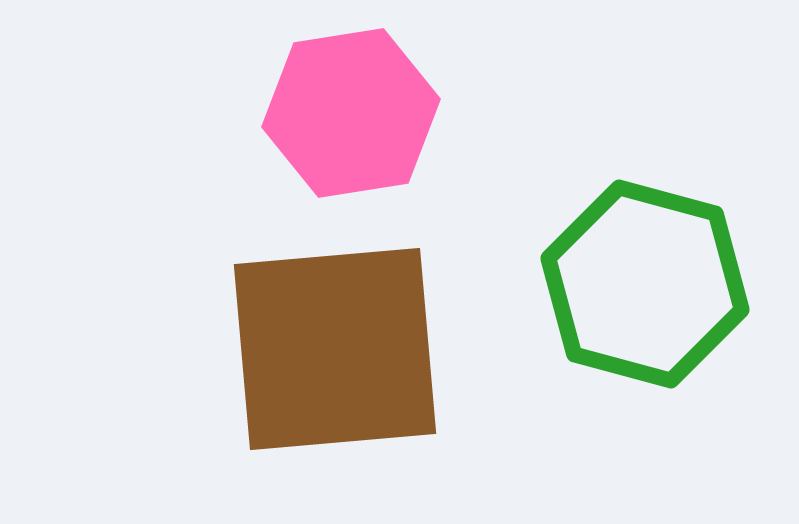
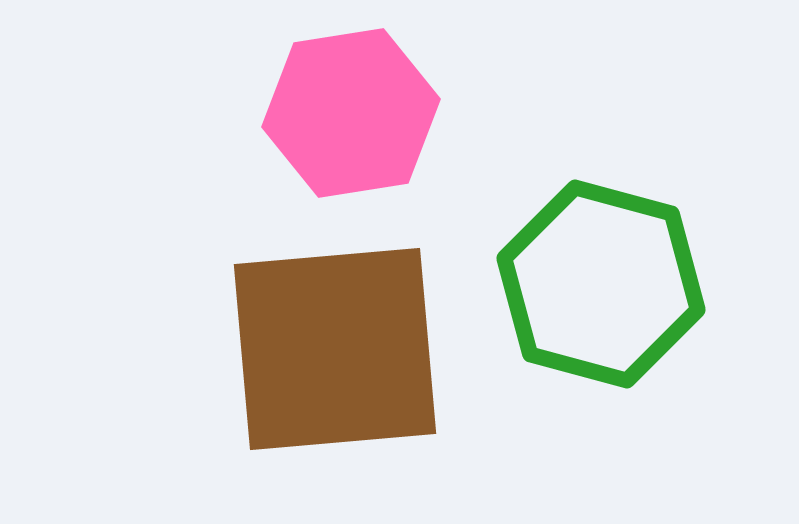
green hexagon: moved 44 px left
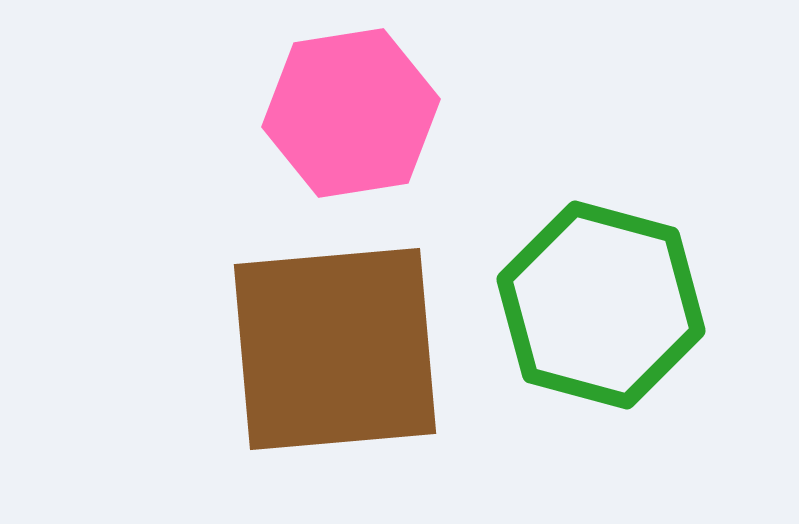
green hexagon: moved 21 px down
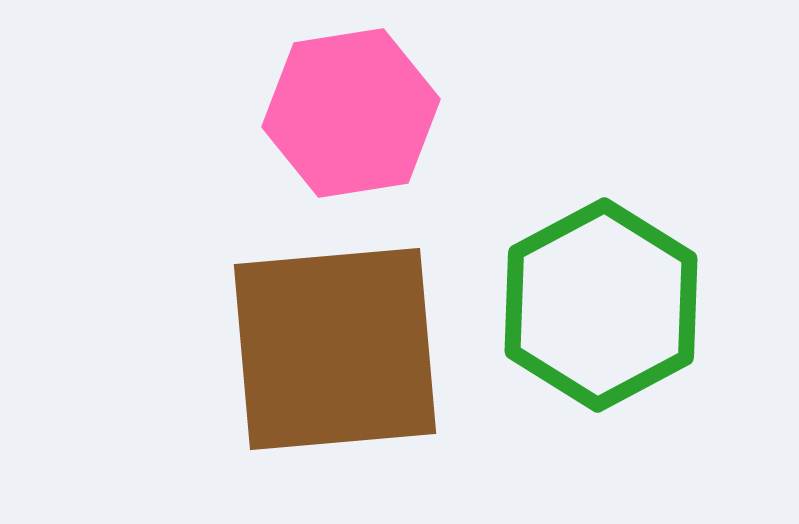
green hexagon: rotated 17 degrees clockwise
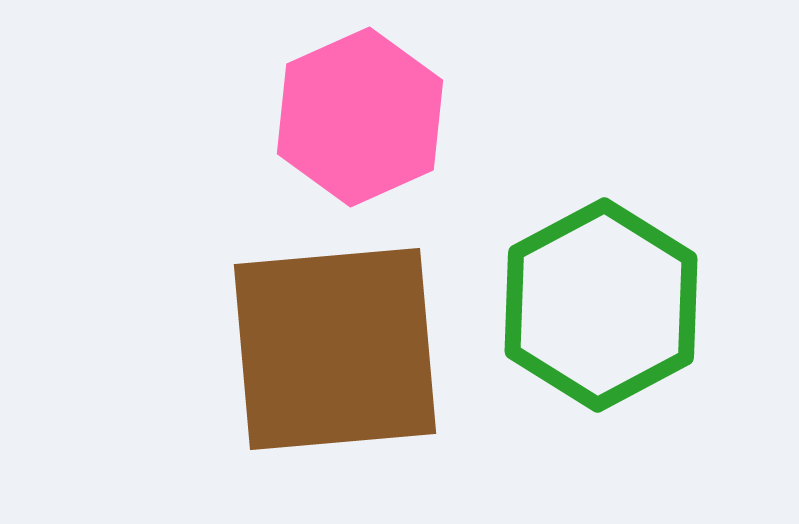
pink hexagon: moved 9 px right, 4 px down; rotated 15 degrees counterclockwise
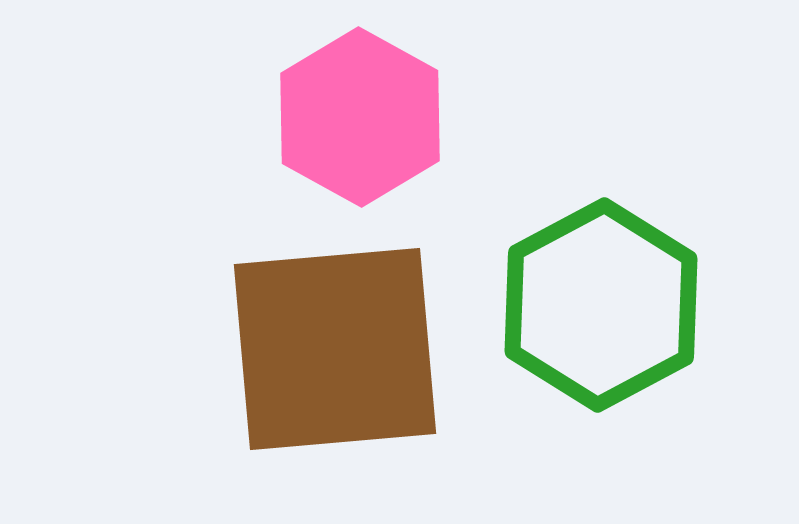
pink hexagon: rotated 7 degrees counterclockwise
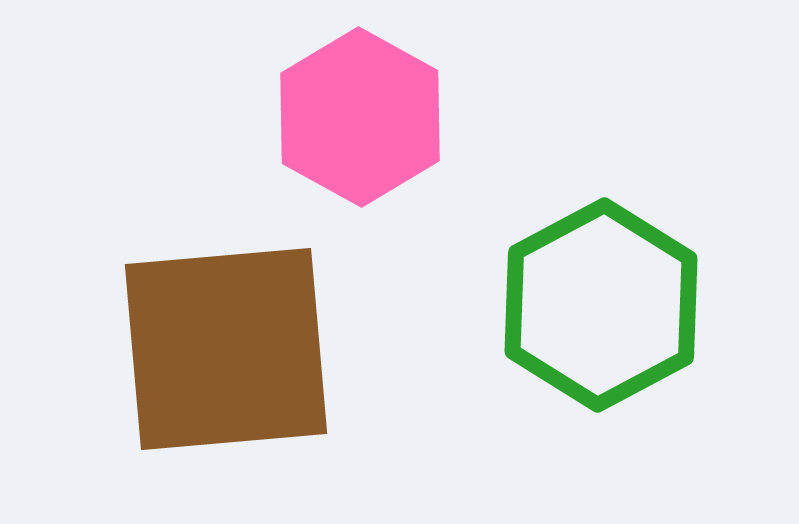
brown square: moved 109 px left
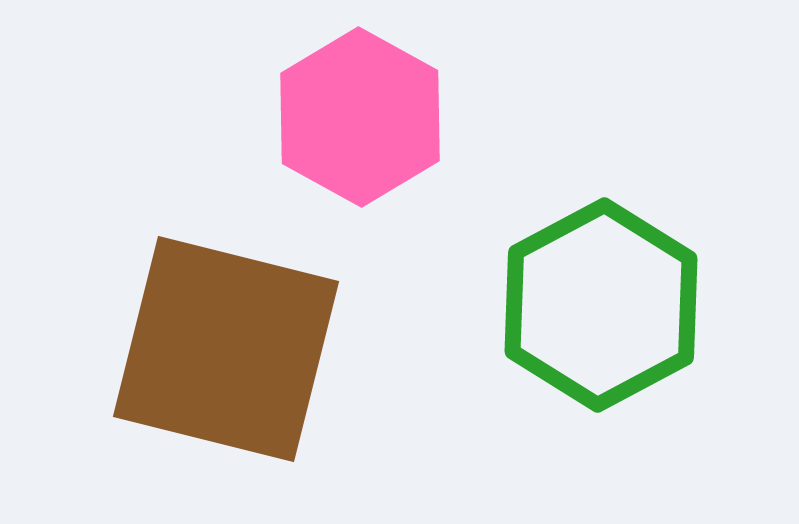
brown square: rotated 19 degrees clockwise
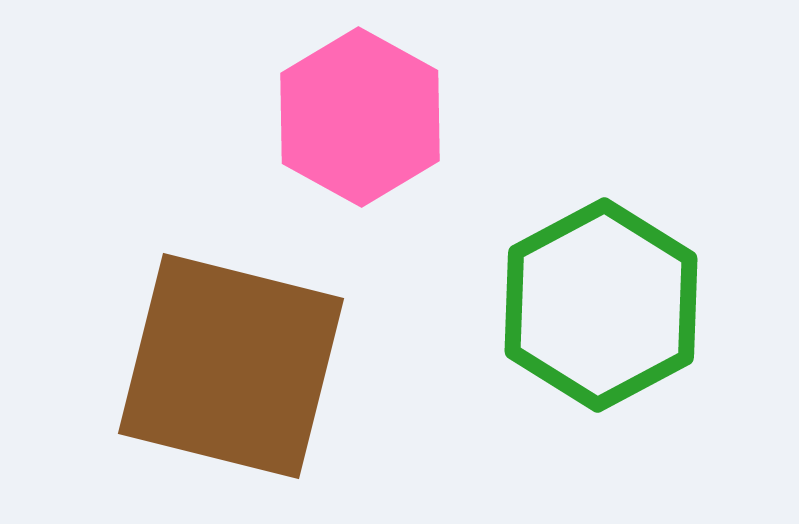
brown square: moved 5 px right, 17 px down
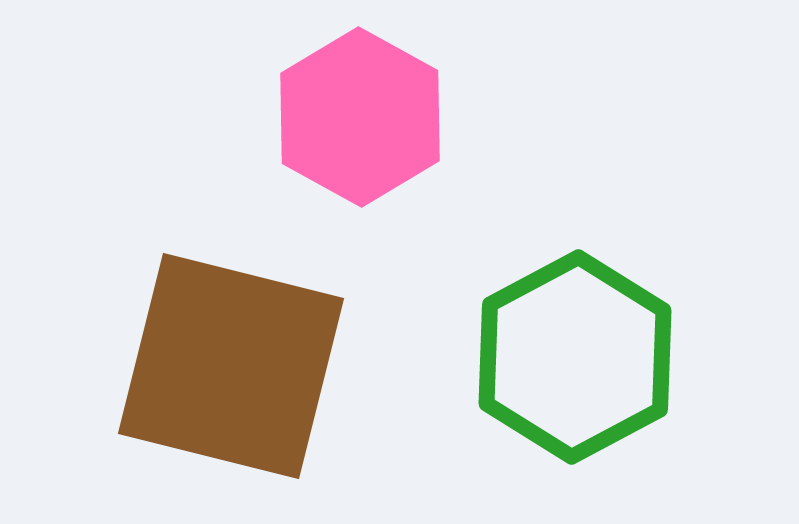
green hexagon: moved 26 px left, 52 px down
